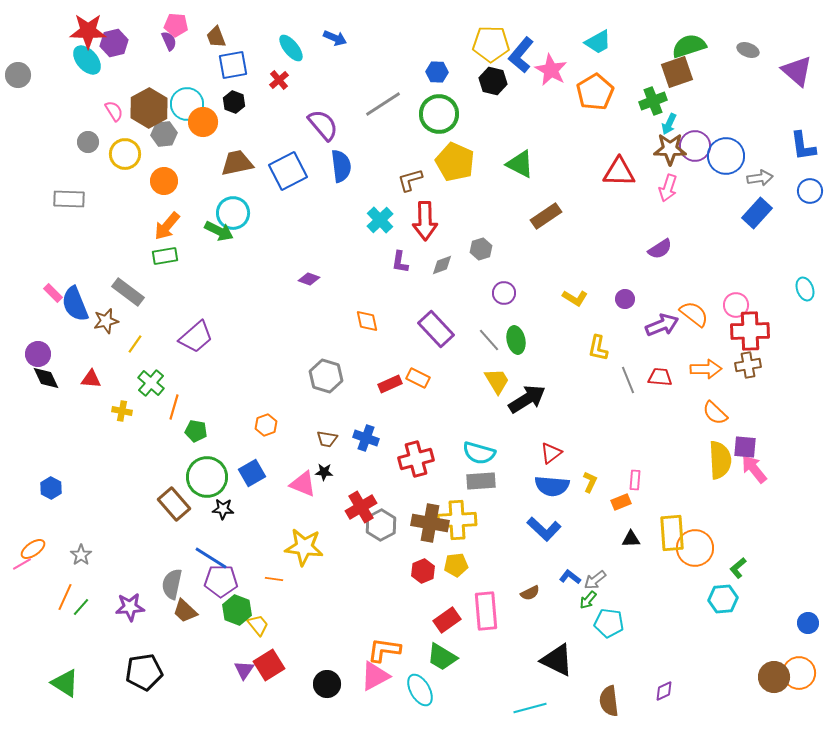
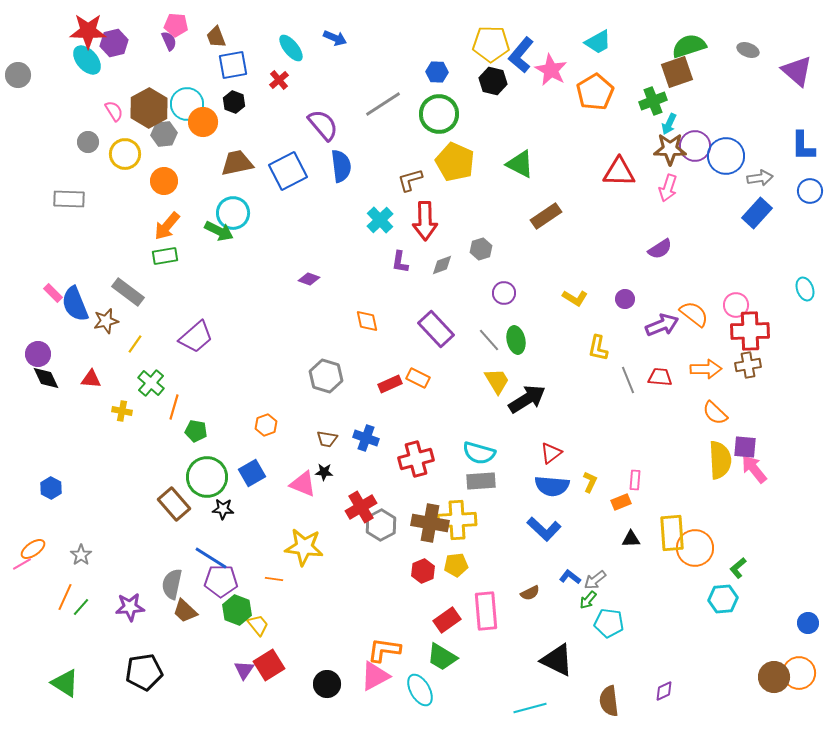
blue L-shape at (803, 146): rotated 8 degrees clockwise
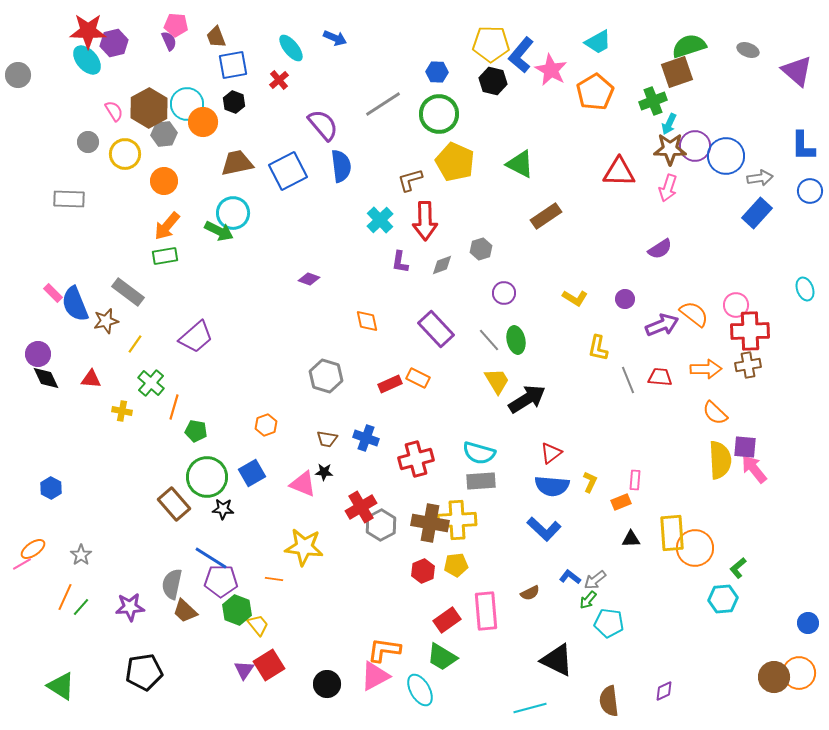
green triangle at (65, 683): moved 4 px left, 3 px down
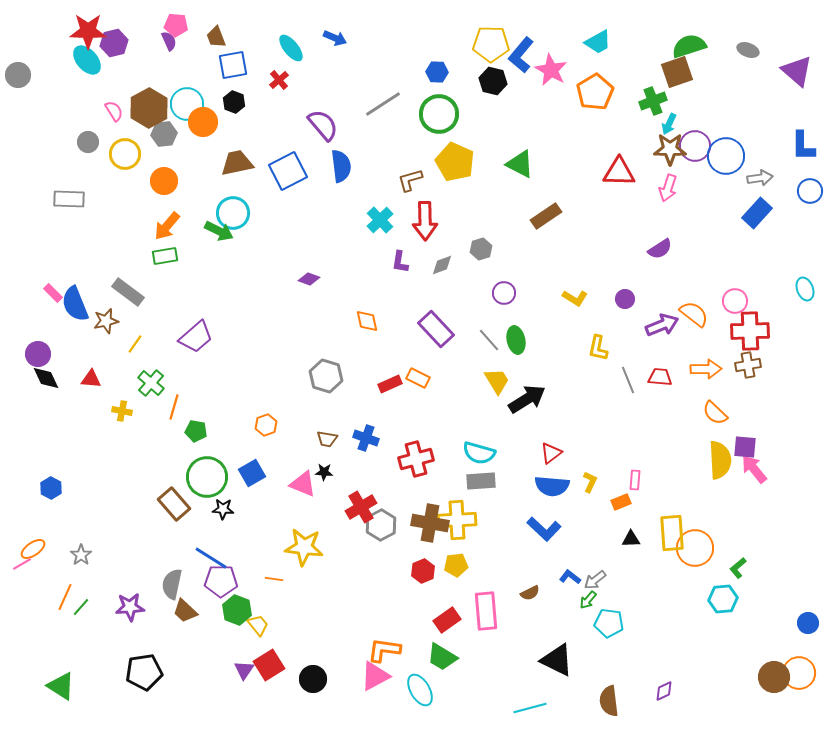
pink circle at (736, 305): moved 1 px left, 4 px up
black circle at (327, 684): moved 14 px left, 5 px up
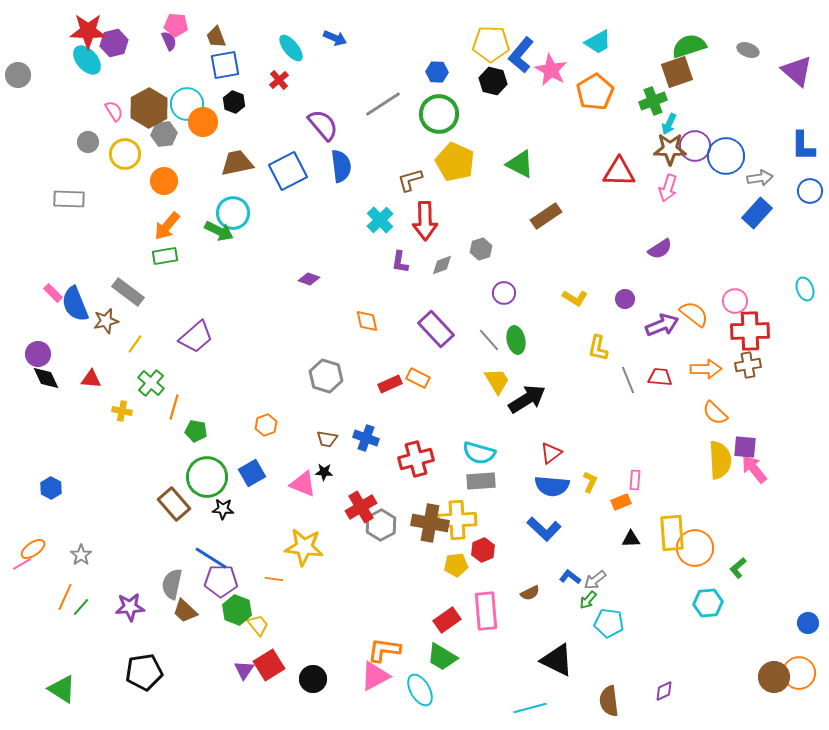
blue square at (233, 65): moved 8 px left
red hexagon at (423, 571): moved 60 px right, 21 px up
cyan hexagon at (723, 599): moved 15 px left, 4 px down
green triangle at (61, 686): moved 1 px right, 3 px down
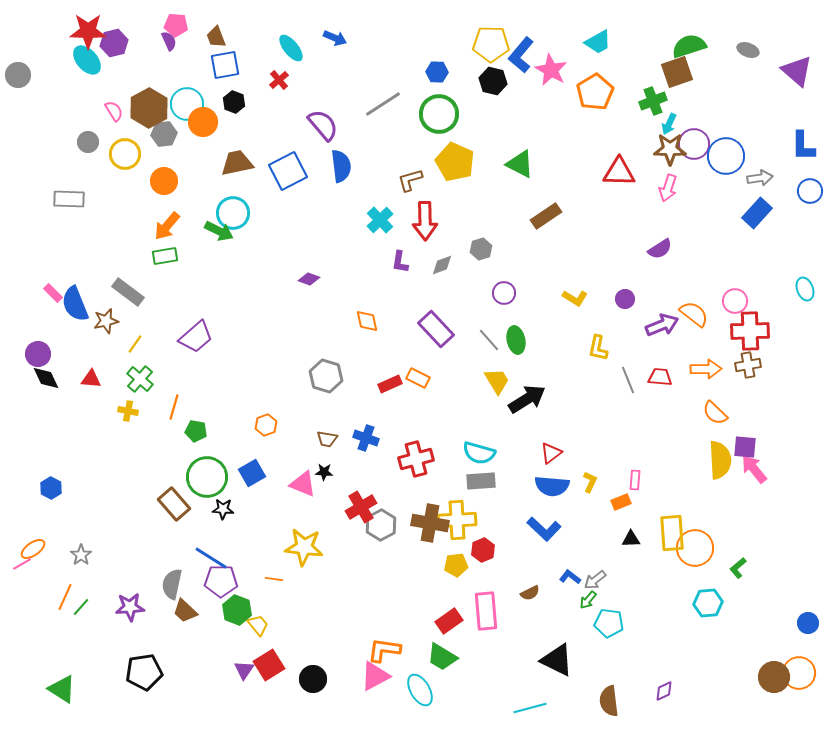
purple circle at (695, 146): moved 1 px left, 2 px up
green cross at (151, 383): moved 11 px left, 4 px up
yellow cross at (122, 411): moved 6 px right
red rectangle at (447, 620): moved 2 px right, 1 px down
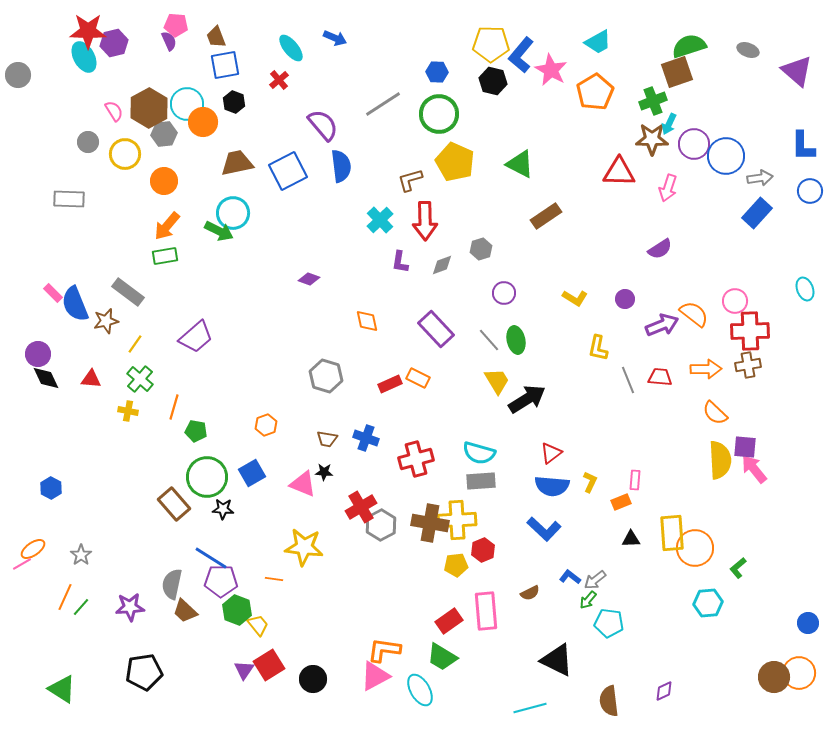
cyan ellipse at (87, 60): moved 3 px left, 3 px up; rotated 12 degrees clockwise
brown star at (670, 149): moved 18 px left, 10 px up
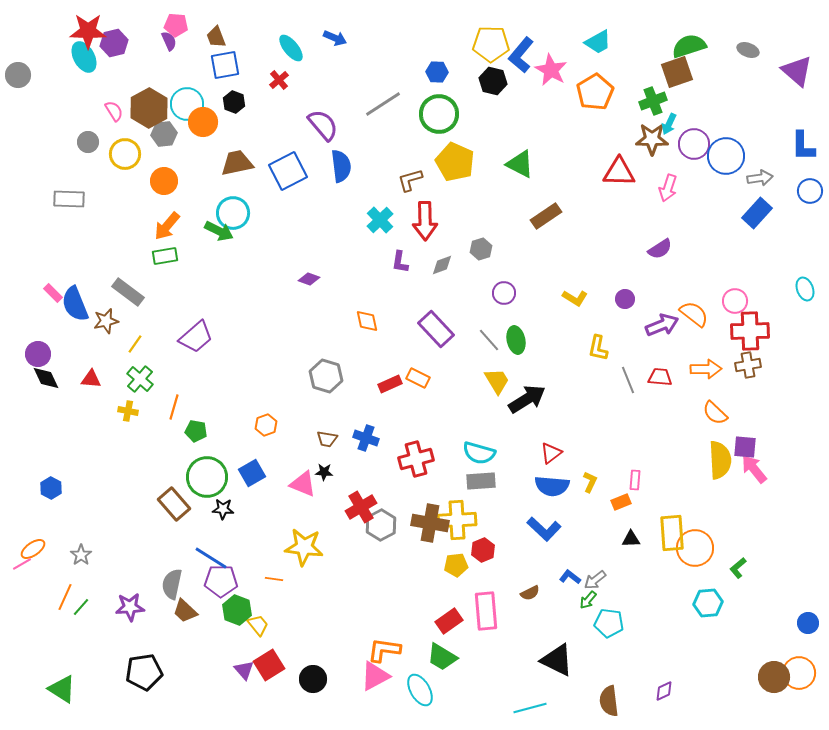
purple triangle at (244, 670): rotated 15 degrees counterclockwise
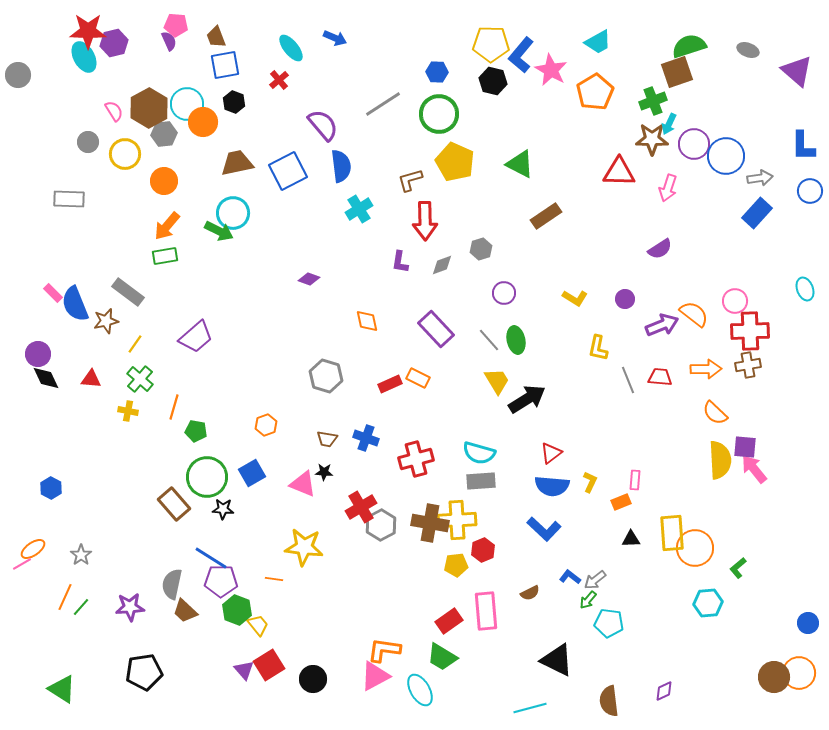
cyan cross at (380, 220): moved 21 px left, 11 px up; rotated 12 degrees clockwise
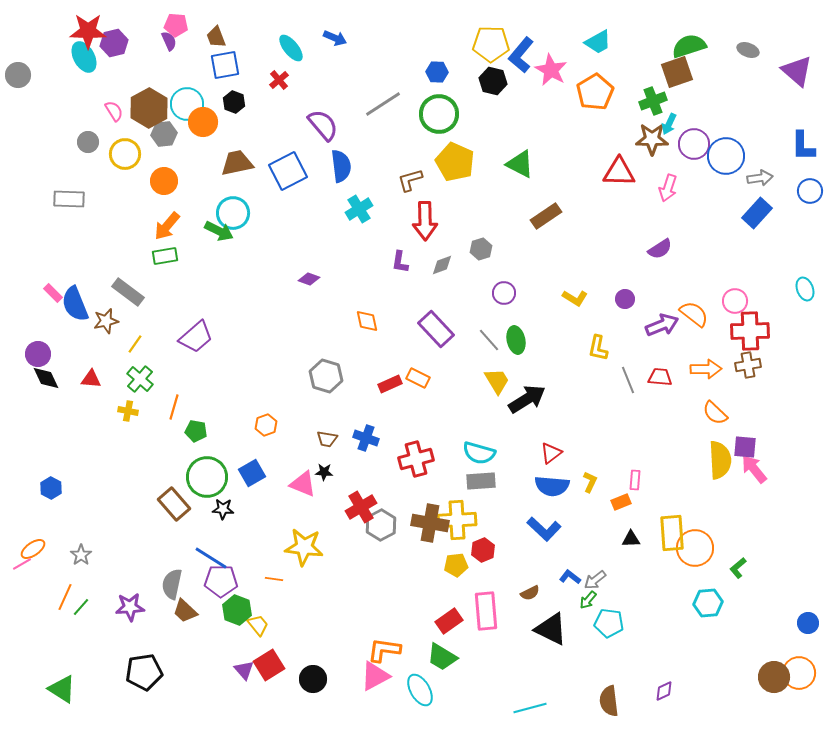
black triangle at (557, 660): moved 6 px left, 31 px up
